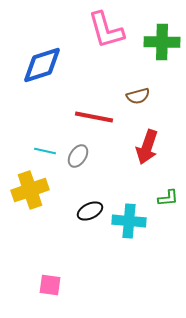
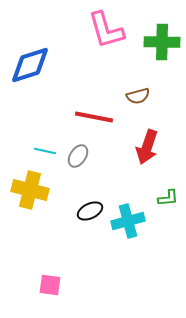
blue diamond: moved 12 px left
yellow cross: rotated 33 degrees clockwise
cyan cross: moved 1 px left; rotated 20 degrees counterclockwise
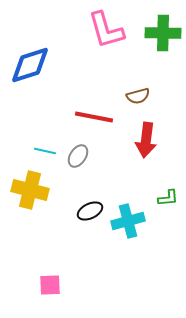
green cross: moved 1 px right, 9 px up
red arrow: moved 1 px left, 7 px up; rotated 12 degrees counterclockwise
pink square: rotated 10 degrees counterclockwise
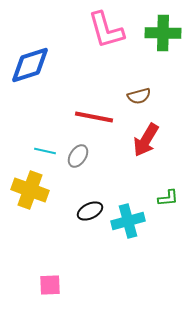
brown semicircle: moved 1 px right
red arrow: rotated 24 degrees clockwise
yellow cross: rotated 6 degrees clockwise
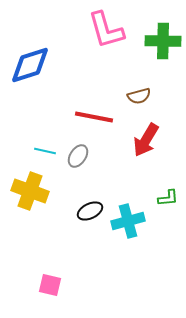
green cross: moved 8 px down
yellow cross: moved 1 px down
pink square: rotated 15 degrees clockwise
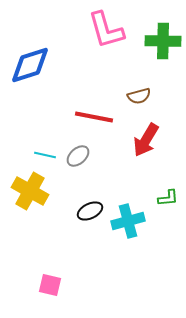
cyan line: moved 4 px down
gray ellipse: rotated 15 degrees clockwise
yellow cross: rotated 9 degrees clockwise
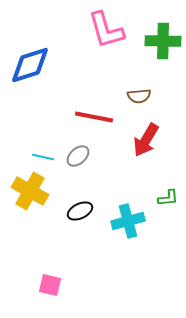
brown semicircle: rotated 10 degrees clockwise
cyan line: moved 2 px left, 2 px down
black ellipse: moved 10 px left
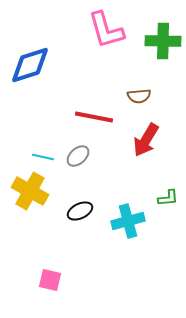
pink square: moved 5 px up
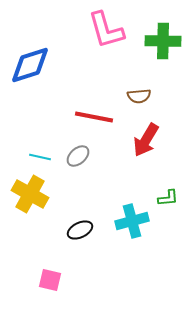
cyan line: moved 3 px left
yellow cross: moved 3 px down
black ellipse: moved 19 px down
cyan cross: moved 4 px right
